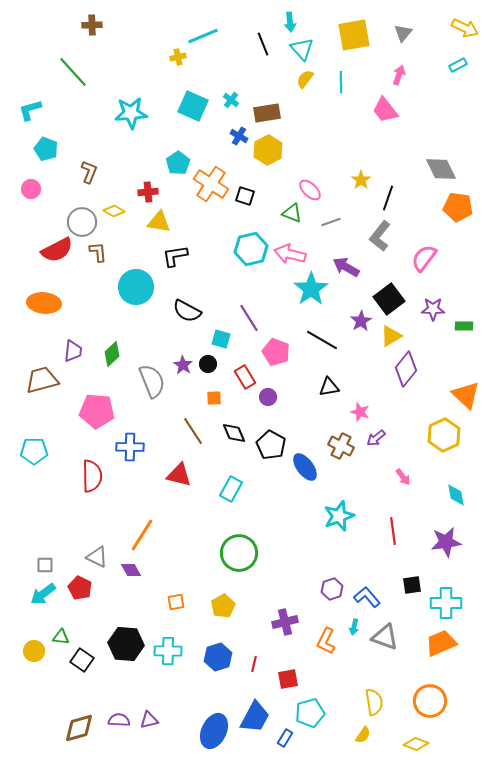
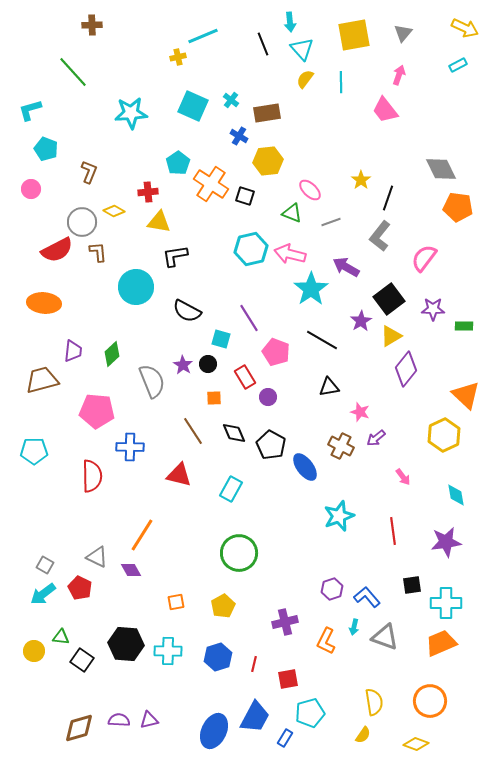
yellow hexagon at (268, 150): moved 11 px down; rotated 20 degrees clockwise
gray square at (45, 565): rotated 30 degrees clockwise
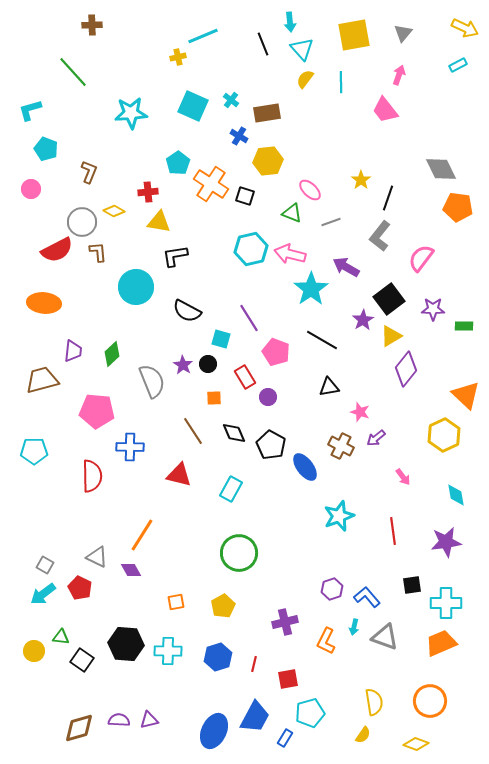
pink semicircle at (424, 258): moved 3 px left
purple star at (361, 321): moved 2 px right, 1 px up
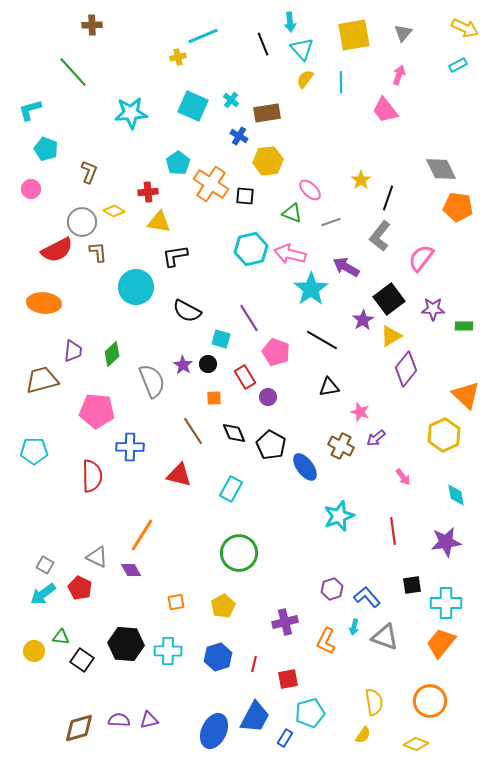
black square at (245, 196): rotated 12 degrees counterclockwise
orange trapezoid at (441, 643): rotated 28 degrees counterclockwise
